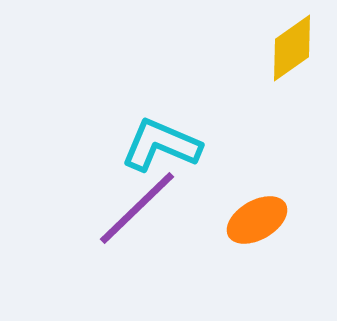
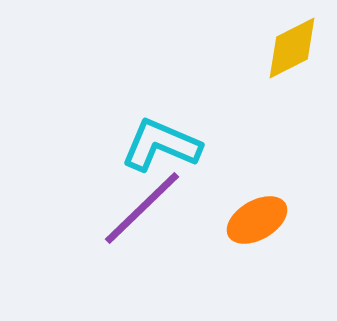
yellow diamond: rotated 8 degrees clockwise
purple line: moved 5 px right
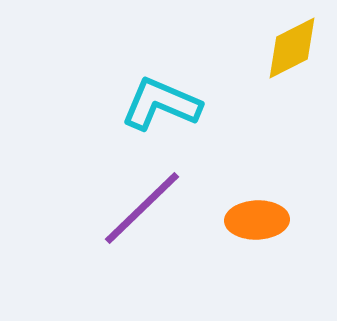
cyan L-shape: moved 41 px up
orange ellipse: rotated 28 degrees clockwise
